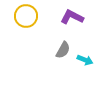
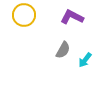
yellow circle: moved 2 px left, 1 px up
cyan arrow: rotated 105 degrees clockwise
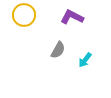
gray semicircle: moved 5 px left
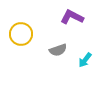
yellow circle: moved 3 px left, 19 px down
gray semicircle: rotated 42 degrees clockwise
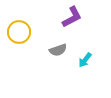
purple L-shape: rotated 125 degrees clockwise
yellow circle: moved 2 px left, 2 px up
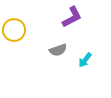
yellow circle: moved 5 px left, 2 px up
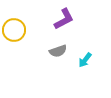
purple L-shape: moved 8 px left, 2 px down
gray semicircle: moved 1 px down
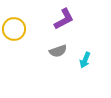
yellow circle: moved 1 px up
cyan arrow: rotated 14 degrees counterclockwise
